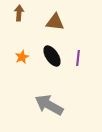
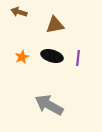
brown arrow: moved 1 px up; rotated 77 degrees counterclockwise
brown triangle: moved 3 px down; rotated 18 degrees counterclockwise
black ellipse: rotated 40 degrees counterclockwise
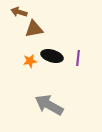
brown triangle: moved 21 px left, 4 px down
orange star: moved 8 px right, 4 px down; rotated 16 degrees clockwise
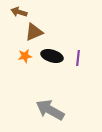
brown triangle: moved 3 px down; rotated 12 degrees counterclockwise
orange star: moved 5 px left, 5 px up
gray arrow: moved 1 px right, 5 px down
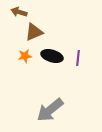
gray arrow: rotated 68 degrees counterclockwise
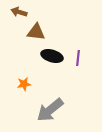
brown triangle: moved 2 px right; rotated 30 degrees clockwise
orange star: moved 1 px left, 28 px down
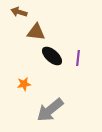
black ellipse: rotated 25 degrees clockwise
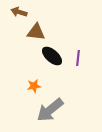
orange star: moved 10 px right, 2 px down
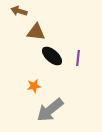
brown arrow: moved 1 px up
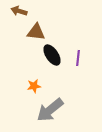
black ellipse: moved 1 px up; rotated 15 degrees clockwise
